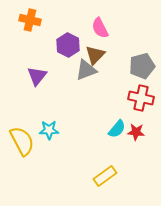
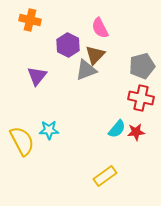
red star: rotated 12 degrees counterclockwise
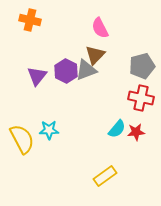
purple hexagon: moved 2 px left, 26 px down
yellow semicircle: moved 2 px up
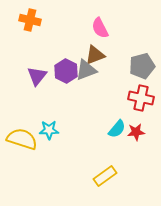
brown triangle: rotated 25 degrees clockwise
yellow semicircle: rotated 44 degrees counterclockwise
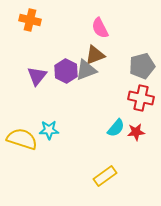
cyan semicircle: moved 1 px left, 1 px up
